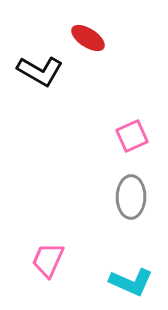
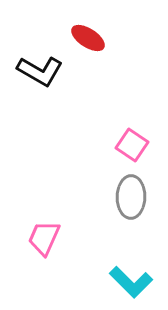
pink square: moved 9 px down; rotated 32 degrees counterclockwise
pink trapezoid: moved 4 px left, 22 px up
cyan L-shape: rotated 21 degrees clockwise
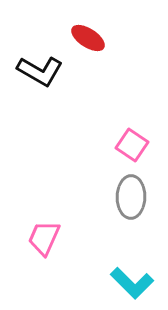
cyan L-shape: moved 1 px right, 1 px down
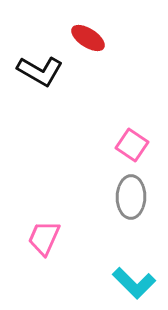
cyan L-shape: moved 2 px right
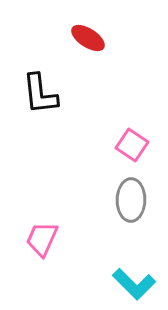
black L-shape: moved 23 px down; rotated 54 degrees clockwise
gray ellipse: moved 3 px down
pink trapezoid: moved 2 px left, 1 px down
cyan L-shape: moved 1 px down
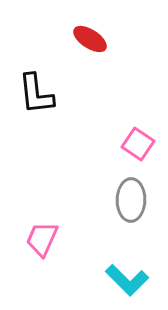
red ellipse: moved 2 px right, 1 px down
black L-shape: moved 4 px left
pink square: moved 6 px right, 1 px up
cyan L-shape: moved 7 px left, 4 px up
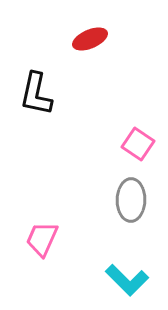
red ellipse: rotated 56 degrees counterclockwise
black L-shape: rotated 18 degrees clockwise
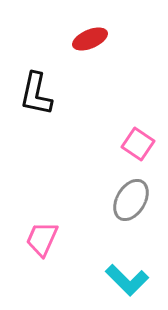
gray ellipse: rotated 30 degrees clockwise
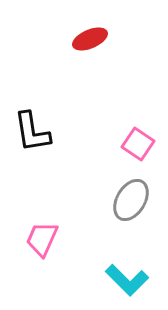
black L-shape: moved 4 px left, 38 px down; rotated 21 degrees counterclockwise
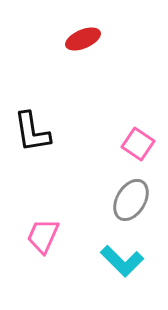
red ellipse: moved 7 px left
pink trapezoid: moved 1 px right, 3 px up
cyan L-shape: moved 5 px left, 19 px up
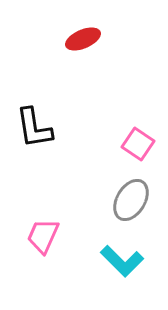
black L-shape: moved 2 px right, 4 px up
